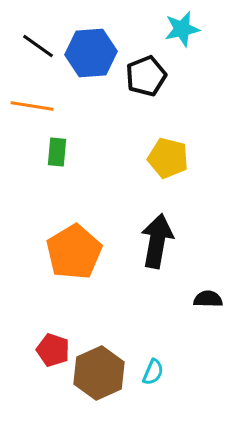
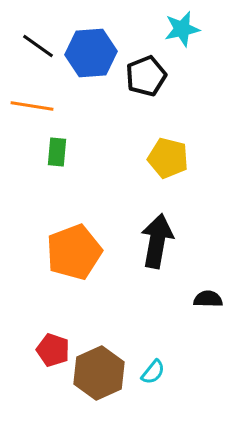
orange pentagon: rotated 10 degrees clockwise
cyan semicircle: rotated 16 degrees clockwise
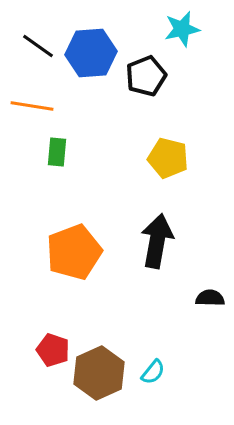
black semicircle: moved 2 px right, 1 px up
